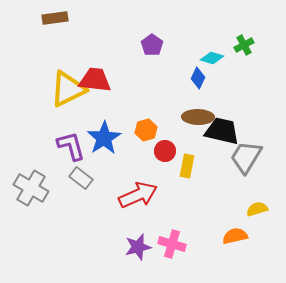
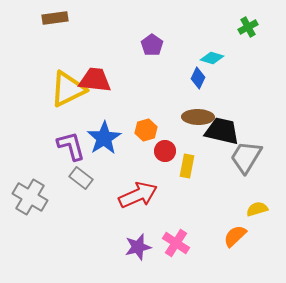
green cross: moved 4 px right, 18 px up
gray cross: moved 1 px left, 9 px down
orange semicircle: rotated 30 degrees counterclockwise
pink cross: moved 4 px right, 1 px up; rotated 16 degrees clockwise
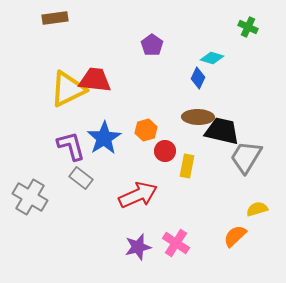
green cross: rotated 36 degrees counterclockwise
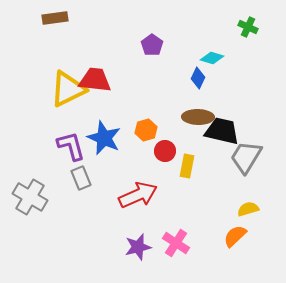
blue star: rotated 16 degrees counterclockwise
gray rectangle: rotated 30 degrees clockwise
yellow semicircle: moved 9 px left
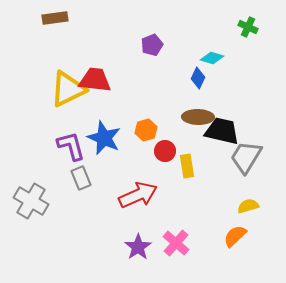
purple pentagon: rotated 15 degrees clockwise
yellow rectangle: rotated 20 degrees counterclockwise
gray cross: moved 1 px right, 4 px down
yellow semicircle: moved 3 px up
pink cross: rotated 8 degrees clockwise
purple star: rotated 20 degrees counterclockwise
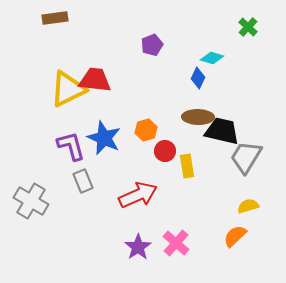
green cross: rotated 18 degrees clockwise
gray rectangle: moved 2 px right, 3 px down
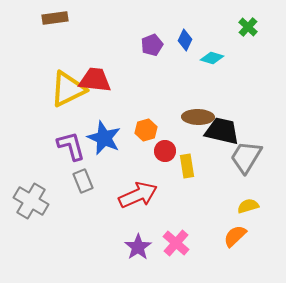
blue diamond: moved 13 px left, 38 px up
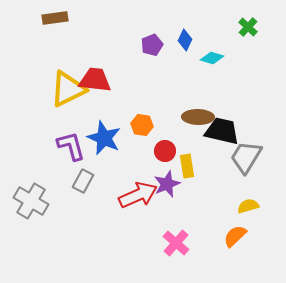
orange hexagon: moved 4 px left, 5 px up; rotated 25 degrees clockwise
gray rectangle: rotated 50 degrees clockwise
purple star: moved 29 px right, 63 px up; rotated 12 degrees clockwise
